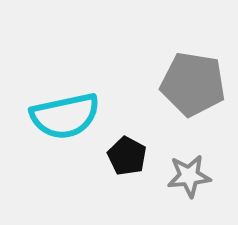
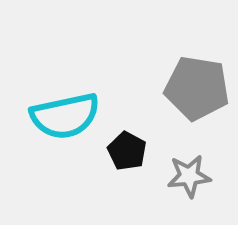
gray pentagon: moved 4 px right, 4 px down
black pentagon: moved 5 px up
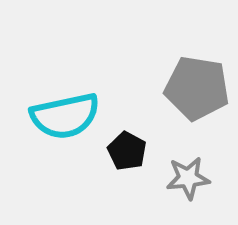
gray star: moved 1 px left, 2 px down
